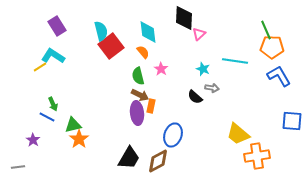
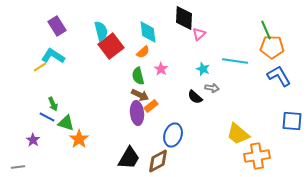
orange semicircle: rotated 88 degrees clockwise
orange rectangle: rotated 40 degrees clockwise
green triangle: moved 7 px left, 2 px up; rotated 30 degrees clockwise
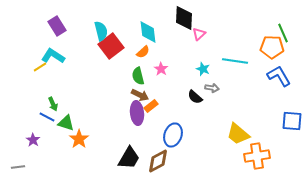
green line: moved 17 px right, 3 px down
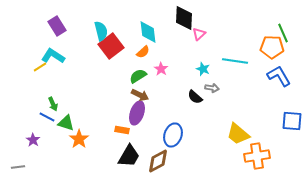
green semicircle: rotated 72 degrees clockwise
orange rectangle: moved 29 px left, 24 px down; rotated 48 degrees clockwise
purple ellipse: rotated 25 degrees clockwise
black trapezoid: moved 2 px up
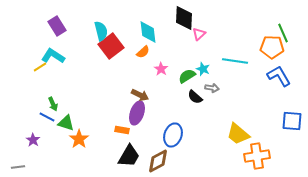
green semicircle: moved 49 px right
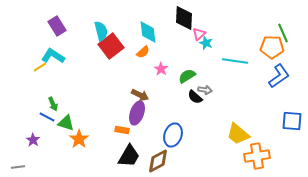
cyan star: moved 3 px right, 26 px up
blue L-shape: rotated 85 degrees clockwise
gray arrow: moved 7 px left, 2 px down
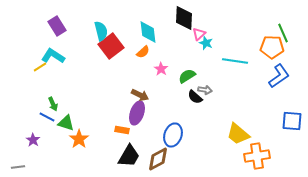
brown diamond: moved 2 px up
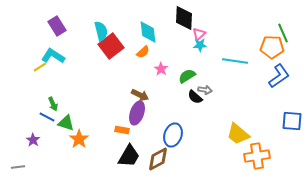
cyan star: moved 6 px left, 2 px down; rotated 24 degrees counterclockwise
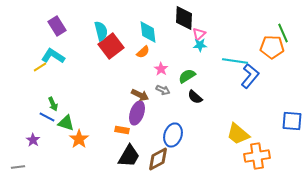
blue L-shape: moved 29 px left; rotated 15 degrees counterclockwise
gray arrow: moved 42 px left; rotated 16 degrees clockwise
